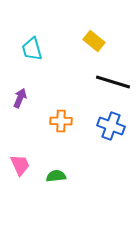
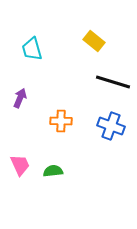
green semicircle: moved 3 px left, 5 px up
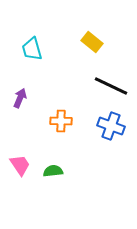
yellow rectangle: moved 2 px left, 1 px down
black line: moved 2 px left, 4 px down; rotated 8 degrees clockwise
pink trapezoid: rotated 10 degrees counterclockwise
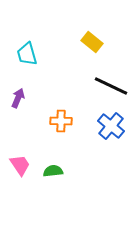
cyan trapezoid: moved 5 px left, 5 px down
purple arrow: moved 2 px left
blue cross: rotated 20 degrees clockwise
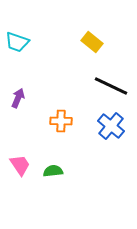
cyan trapezoid: moved 10 px left, 12 px up; rotated 55 degrees counterclockwise
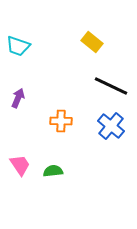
cyan trapezoid: moved 1 px right, 4 px down
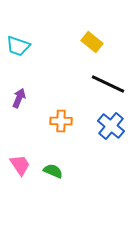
black line: moved 3 px left, 2 px up
purple arrow: moved 1 px right
green semicircle: rotated 30 degrees clockwise
